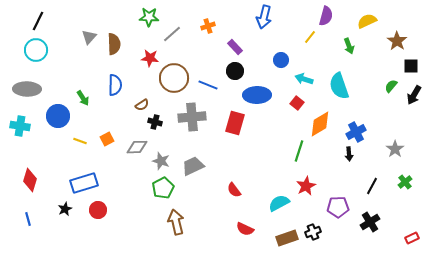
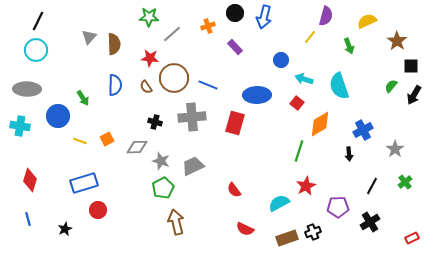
black circle at (235, 71): moved 58 px up
brown semicircle at (142, 105): moved 4 px right, 18 px up; rotated 88 degrees clockwise
blue cross at (356, 132): moved 7 px right, 2 px up
black star at (65, 209): moved 20 px down
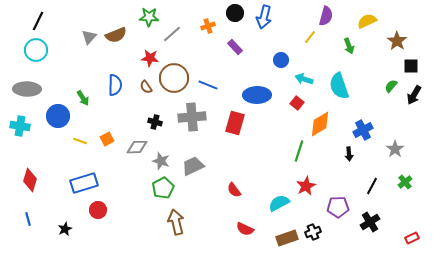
brown semicircle at (114, 44): moved 2 px right, 9 px up; rotated 70 degrees clockwise
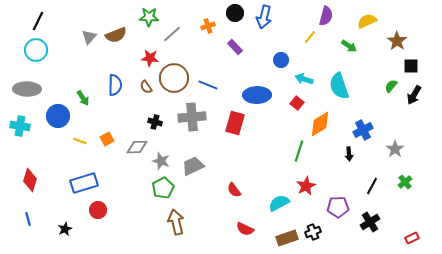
green arrow at (349, 46): rotated 35 degrees counterclockwise
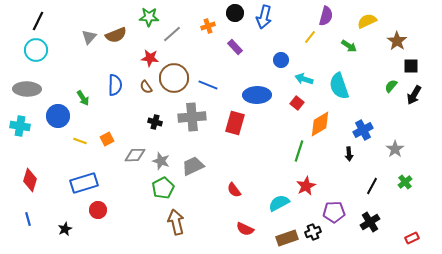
gray diamond at (137, 147): moved 2 px left, 8 px down
purple pentagon at (338, 207): moved 4 px left, 5 px down
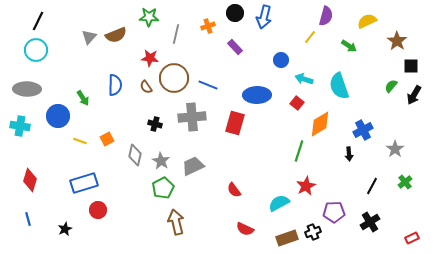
gray line at (172, 34): moved 4 px right; rotated 36 degrees counterclockwise
black cross at (155, 122): moved 2 px down
gray diamond at (135, 155): rotated 75 degrees counterclockwise
gray star at (161, 161): rotated 12 degrees clockwise
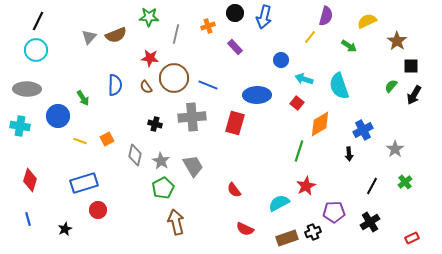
gray trapezoid at (193, 166): rotated 85 degrees clockwise
